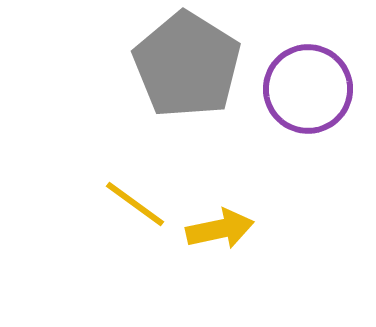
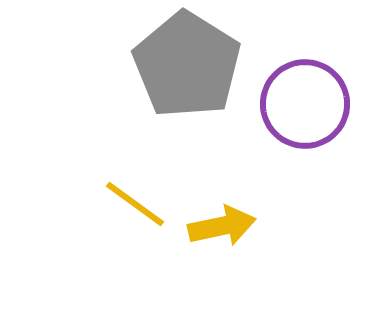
purple circle: moved 3 px left, 15 px down
yellow arrow: moved 2 px right, 3 px up
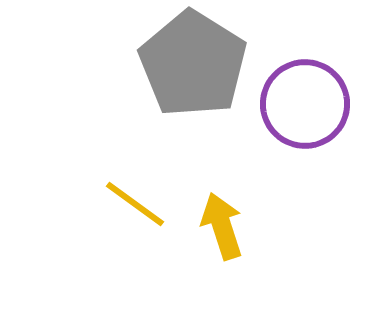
gray pentagon: moved 6 px right, 1 px up
yellow arrow: rotated 96 degrees counterclockwise
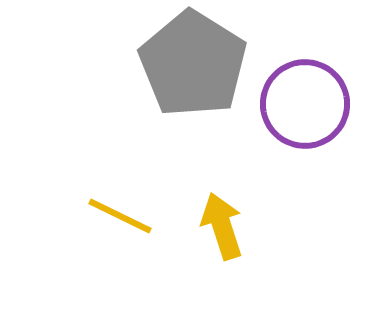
yellow line: moved 15 px left, 12 px down; rotated 10 degrees counterclockwise
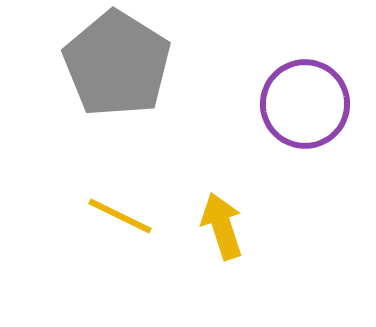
gray pentagon: moved 76 px left
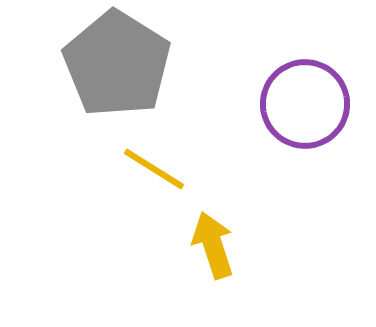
yellow line: moved 34 px right, 47 px up; rotated 6 degrees clockwise
yellow arrow: moved 9 px left, 19 px down
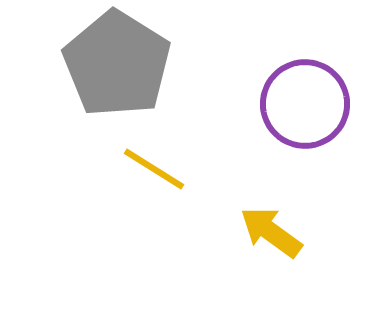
yellow arrow: moved 58 px right, 13 px up; rotated 36 degrees counterclockwise
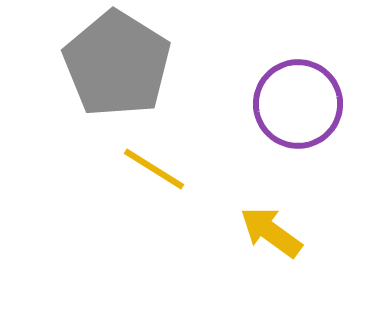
purple circle: moved 7 px left
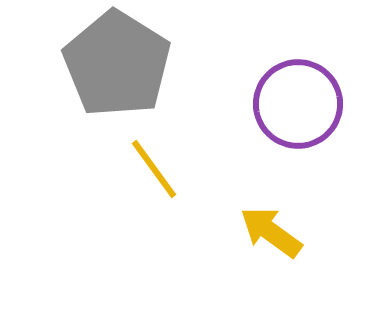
yellow line: rotated 22 degrees clockwise
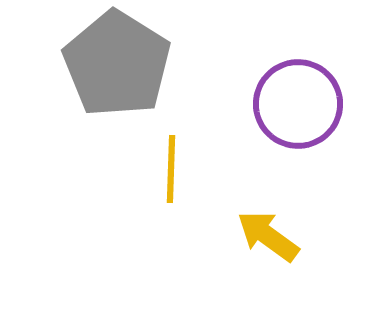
yellow line: moved 17 px right; rotated 38 degrees clockwise
yellow arrow: moved 3 px left, 4 px down
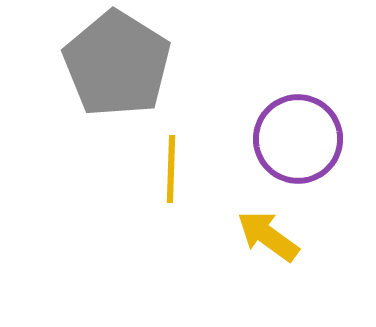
purple circle: moved 35 px down
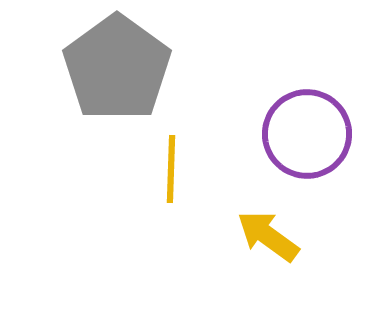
gray pentagon: moved 4 px down; rotated 4 degrees clockwise
purple circle: moved 9 px right, 5 px up
